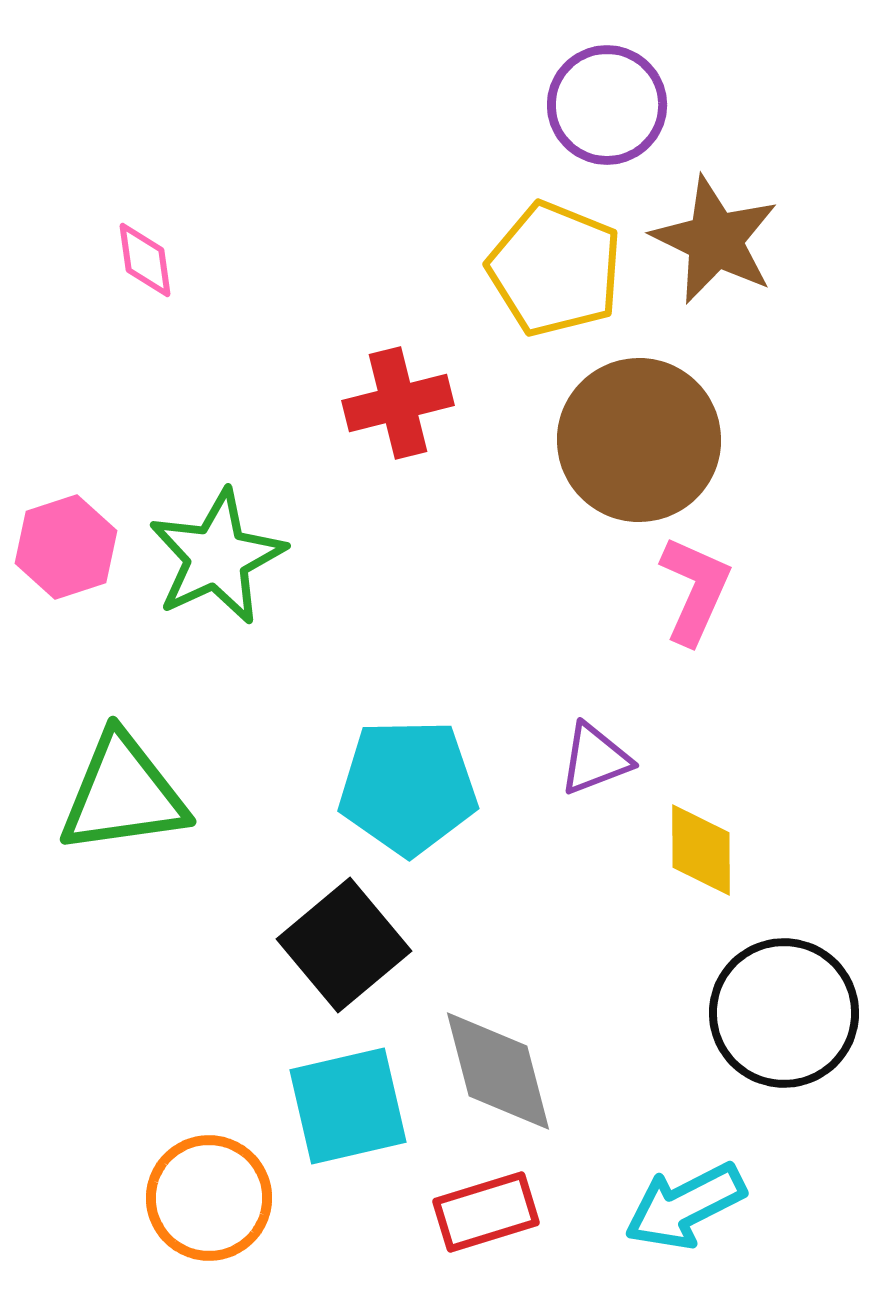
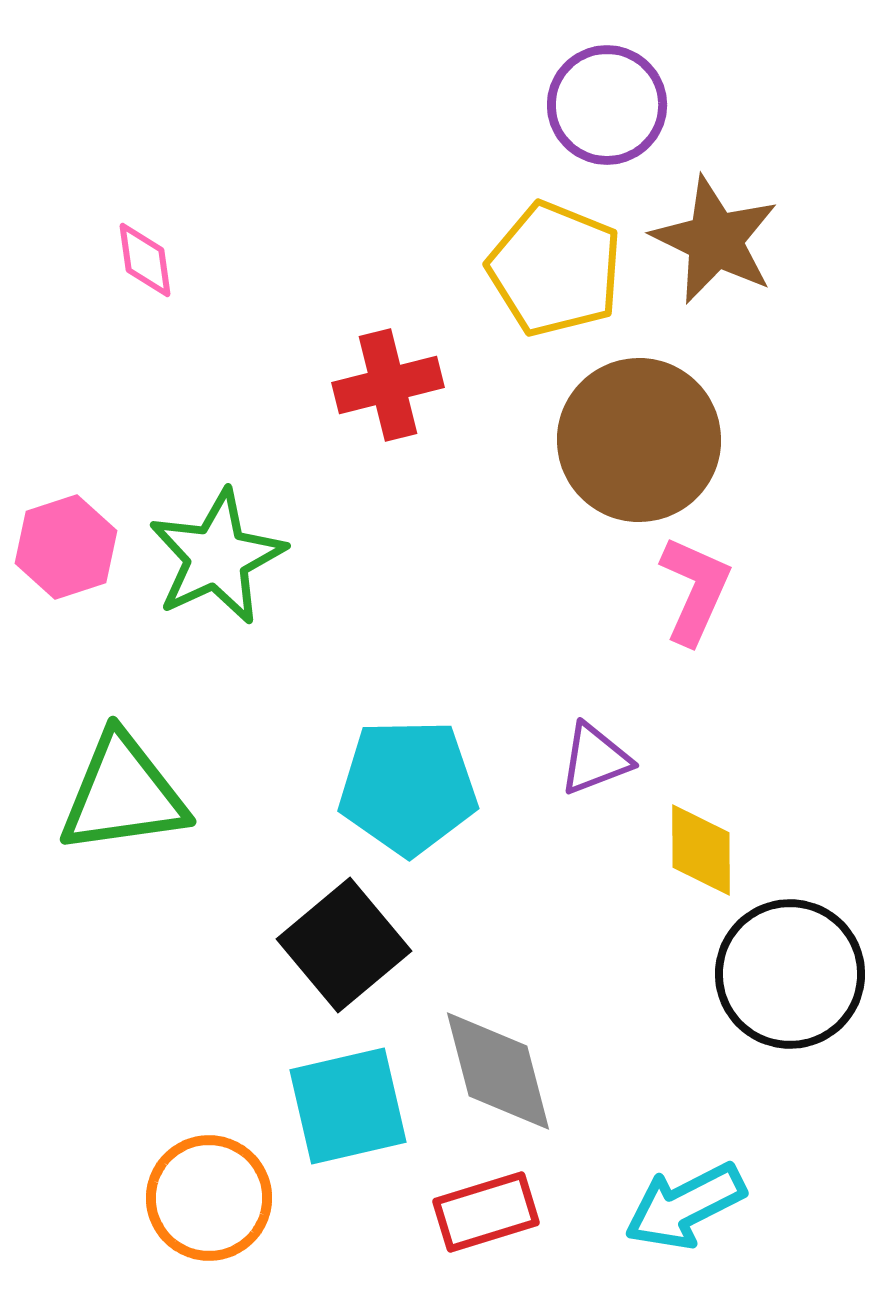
red cross: moved 10 px left, 18 px up
black circle: moved 6 px right, 39 px up
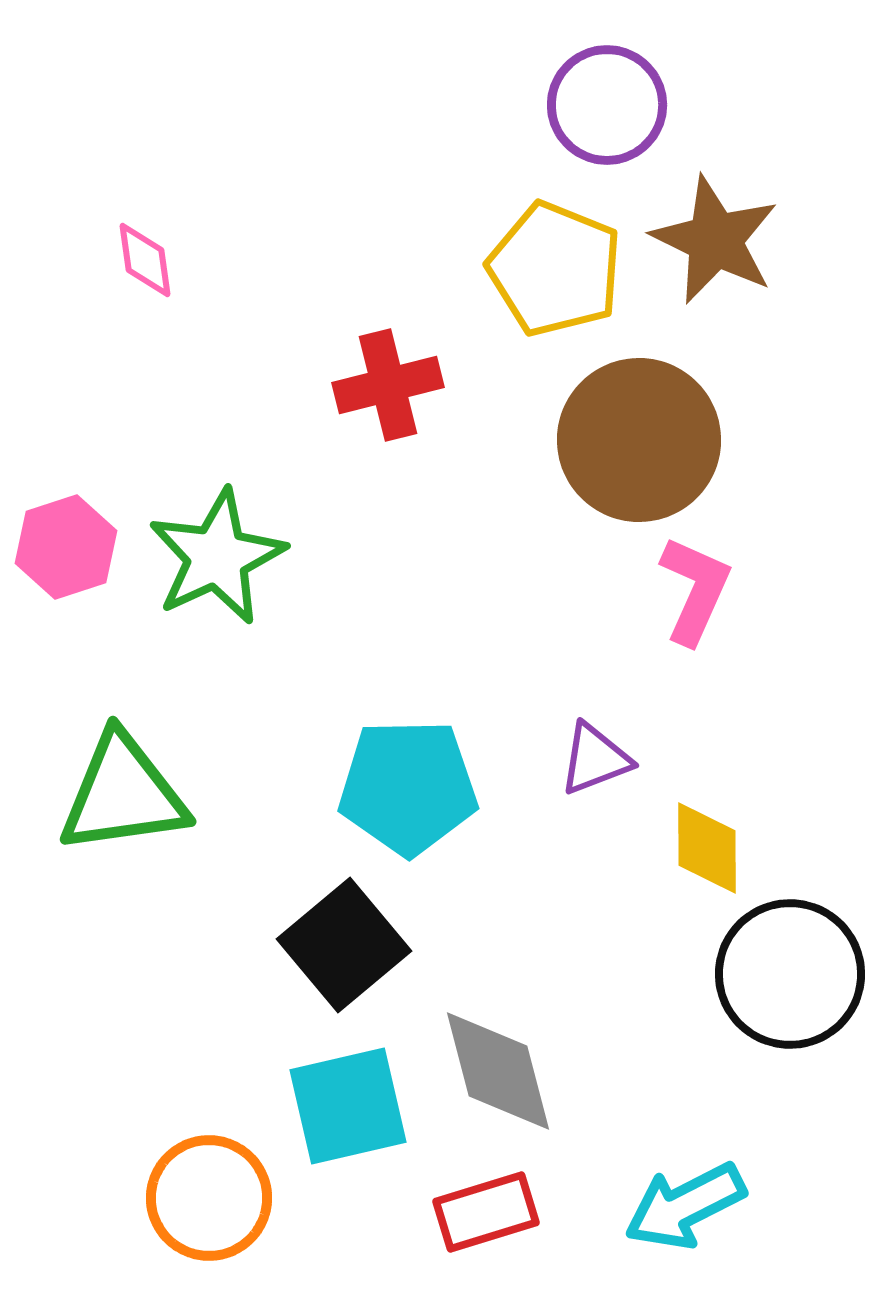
yellow diamond: moved 6 px right, 2 px up
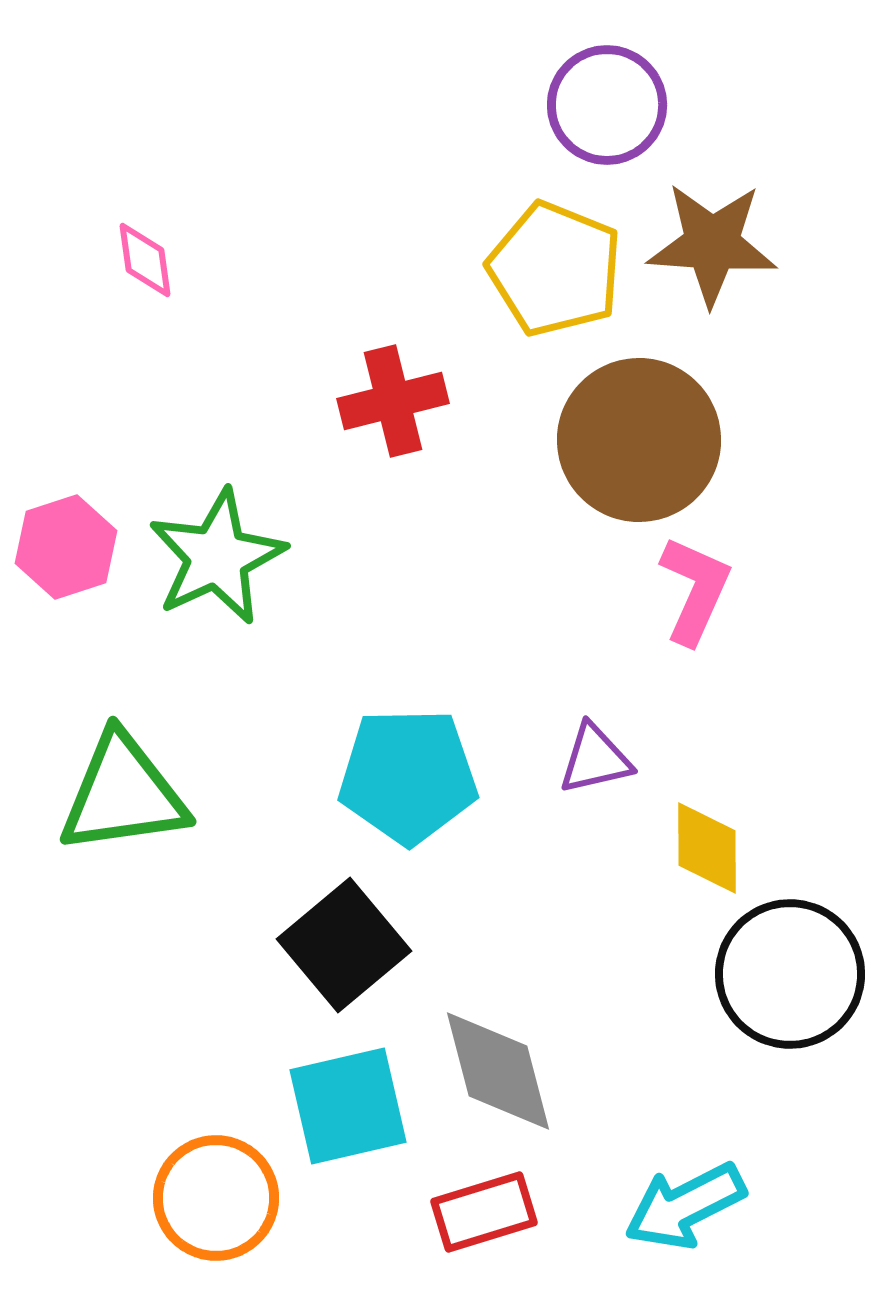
brown star: moved 3 px left, 4 px down; rotated 22 degrees counterclockwise
red cross: moved 5 px right, 16 px down
purple triangle: rotated 8 degrees clockwise
cyan pentagon: moved 11 px up
orange circle: moved 7 px right
red rectangle: moved 2 px left
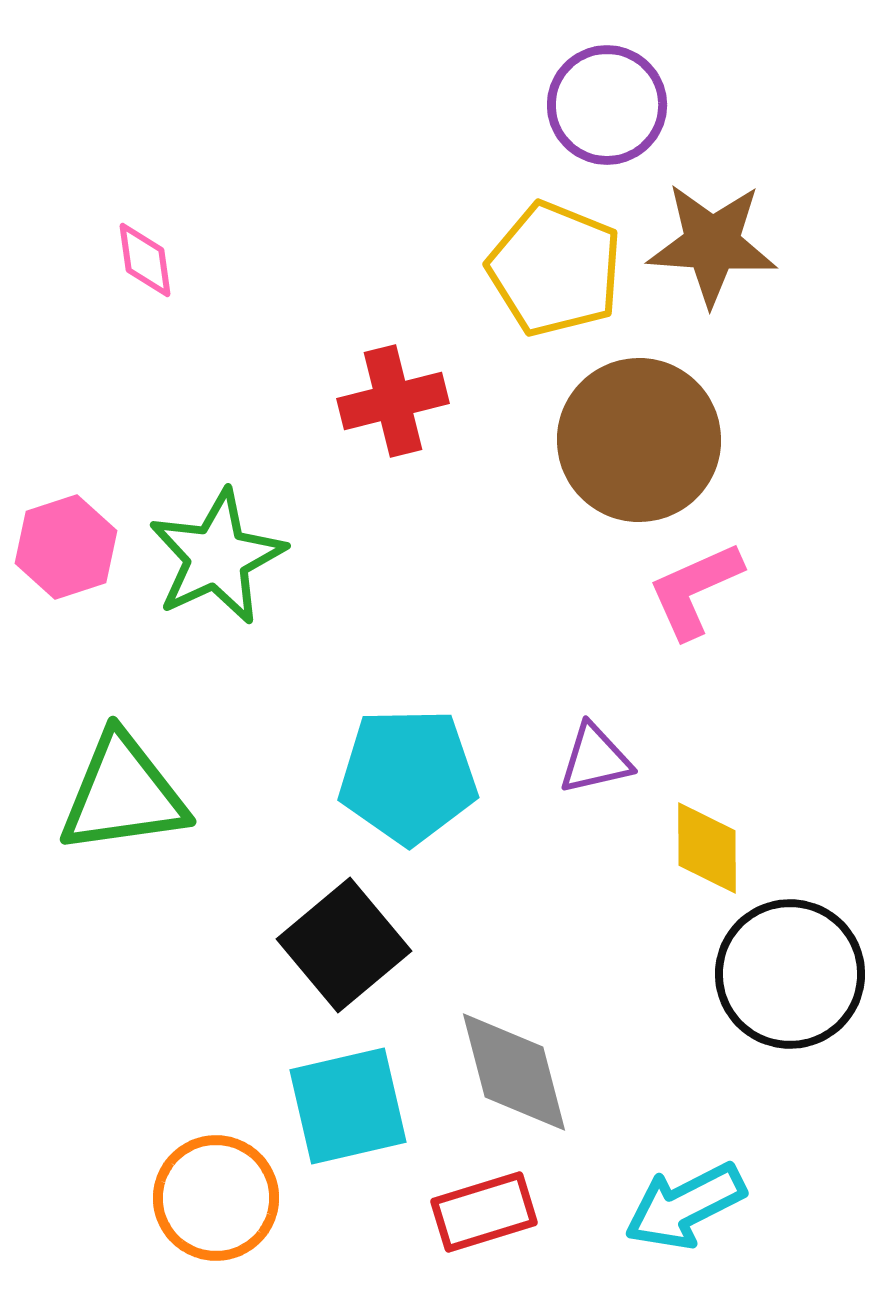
pink L-shape: rotated 138 degrees counterclockwise
gray diamond: moved 16 px right, 1 px down
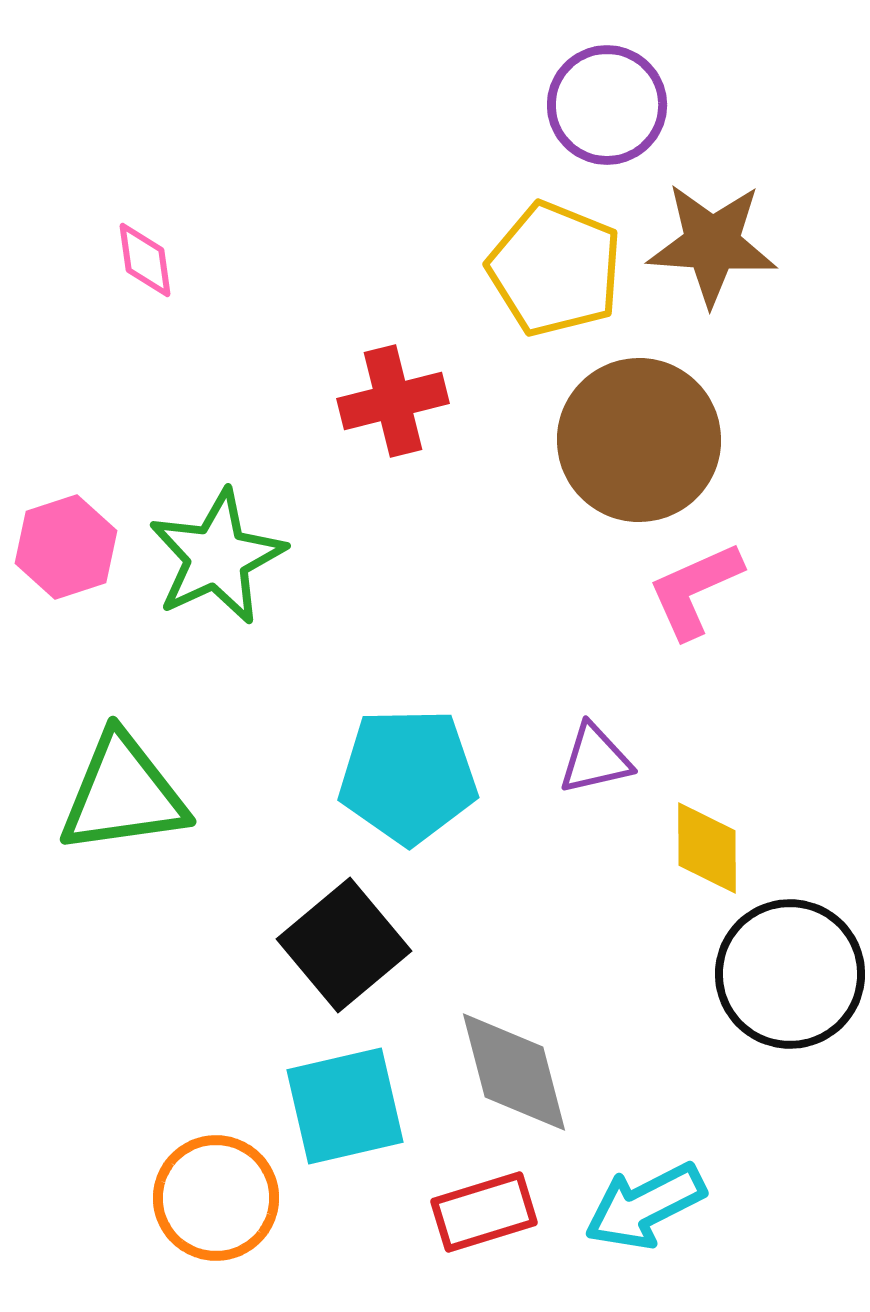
cyan square: moved 3 px left
cyan arrow: moved 40 px left
